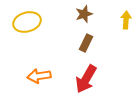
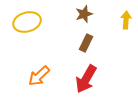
orange arrow: rotated 35 degrees counterclockwise
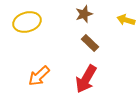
yellow arrow: rotated 78 degrees counterclockwise
brown rectangle: moved 4 px right; rotated 72 degrees counterclockwise
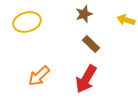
brown rectangle: moved 1 px right, 1 px down
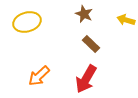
brown star: rotated 30 degrees counterclockwise
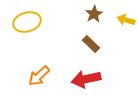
brown star: moved 10 px right; rotated 18 degrees clockwise
red arrow: rotated 48 degrees clockwise
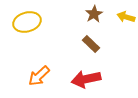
yellow arrow: moved 3 px up
